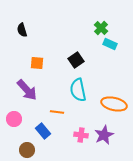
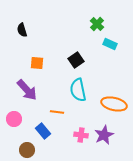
green cross: moved 4 px left, 4 px up
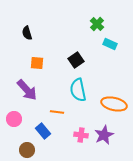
black semicircle: moved 5 px right, 3 px down
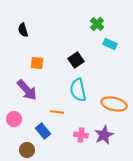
black semicircle: moved 4 px left, 3 px up
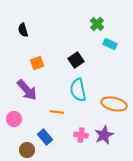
orange square: rotated 24 degrees counterclockwise
blue rectangle: moved 2 px right, 6 px down
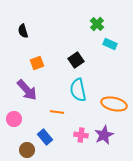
black semicircle: moved 1 px down
